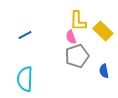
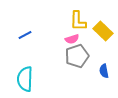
pink semicircle: moved 1 px right, 2 px down; rotated 88 degrees counterclockwise
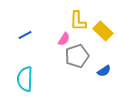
pink semicircle: moved 8 px left; rotated 40 degrees counterclockwise
blue semicircle: rotated 112 degrees counterclockwise
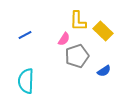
cyan semicircle: moved 1 px right, 2 px down
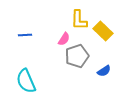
yellow L-shape: moved 1 px right, 1 px up
blue line: rotated 24 degrees clockwise
cyan semicircle: rotated 25 degrees counterclockwise
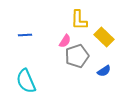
yellow rectangle: moved 1 px right, 6 px down
pink semicircle: moved 1 px right, 2 px down
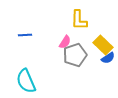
yellow rectangle: moved 1 px left, 8 px down
pink semicircle: moved 1 px down
gray pentagon: moved 2 px left, 1 px up
blue semicircle: moved 4 px right, 13 px up
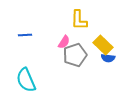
pink semicircle: moved 1 px left
blue semicircle: rotated 40 degrees clockwise
cyan semicircle: moved 1 px up
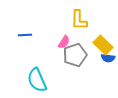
cyan semicircle: moved 11 px right
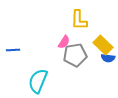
blue line: moved 12 px left, 15 px down
gray pentagon: rotated 10 degrees clockwise
cyan semicircle: moved 1 px right, 1 px down; rotated 45 degrees clockwise
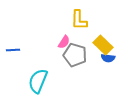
gray pentagon: rotated 25 degrees clockwise
